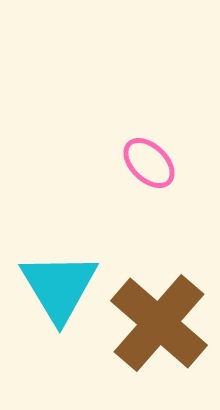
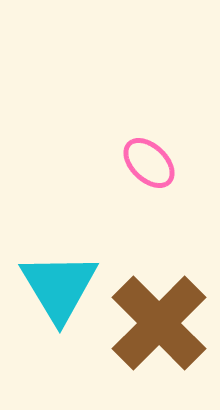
brown cross: rotated 4 degrees clockwise
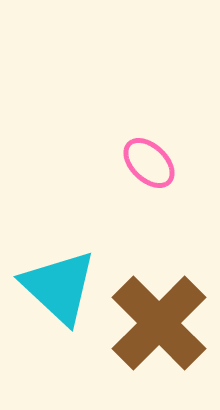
cyan triangle: rotated 16 degrees counterclockwise
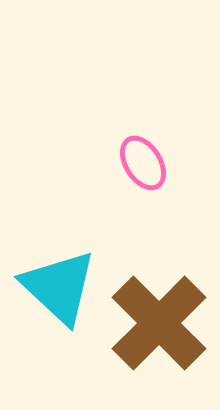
pink ellipse: moved 6 px left; rotated 14 degrees clockwise
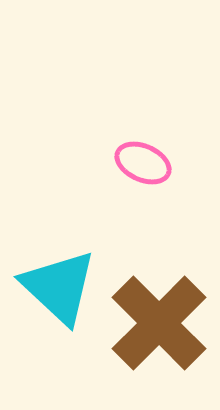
pink ellipse: rotated 34 degrees counterclockwise
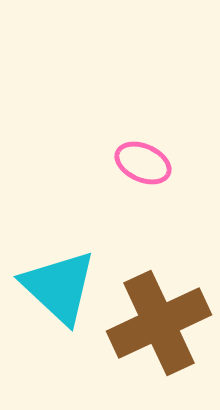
brown cross: rotated 20 degrees clockwise
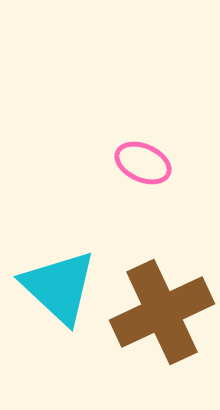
brown cross: moved 3 px right, 11 px up
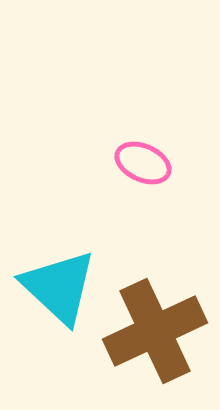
brown cross: moved 7 px left, 19 px down
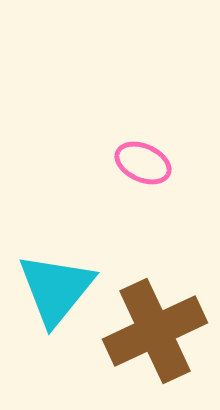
cyan triangle: moved 3 px left, 2 px down; rotated 26 degrees clockwise
